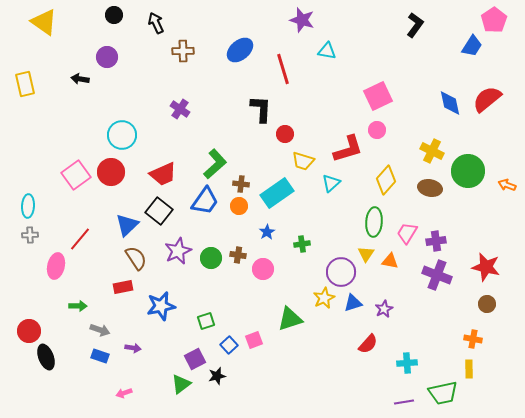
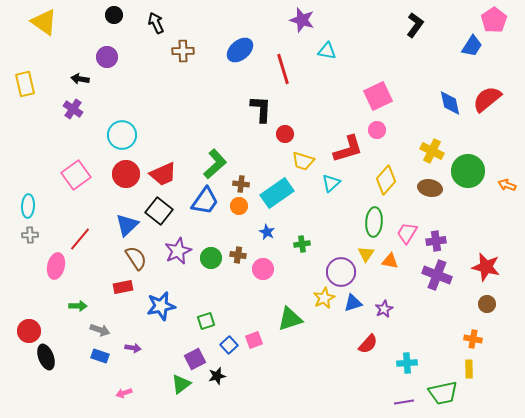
purple cross at (180, 109): moved 107 px left
red circle at (111, 172): moved 15 px right, 2 px down
blue star at (267, 232): rotated 14 degrees counterclockwise
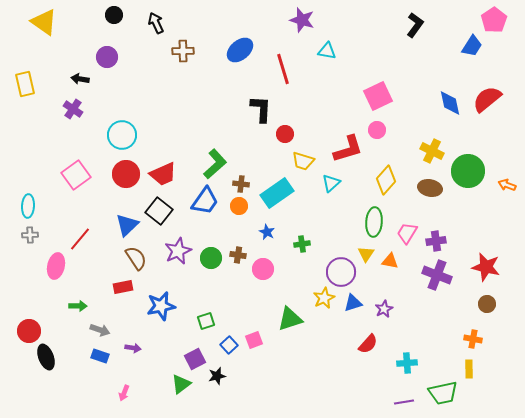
pink arrow at (124, 393): rotated 49 degrees counterclockwise
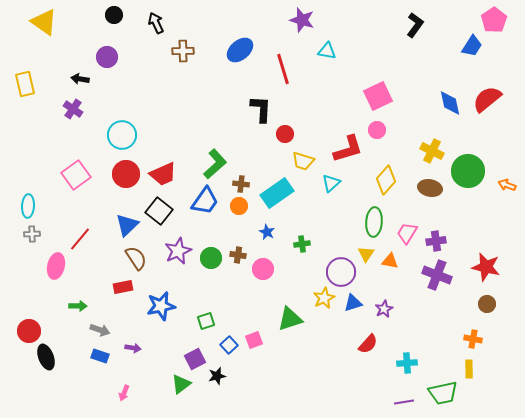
gray cross at (30, 235): moved 2 px right, 1 px up
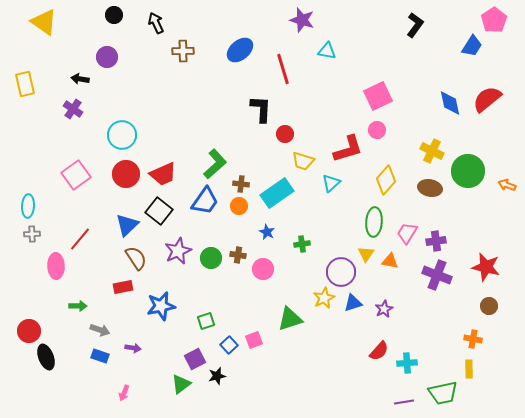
pink ellipse at (56, 266): rotated 15 degrees counterclockwise
brown circle at (487, 304): moved 2 px right, 2 px down
red semicircle at (368, 344): moved 11 px right, 7 px down
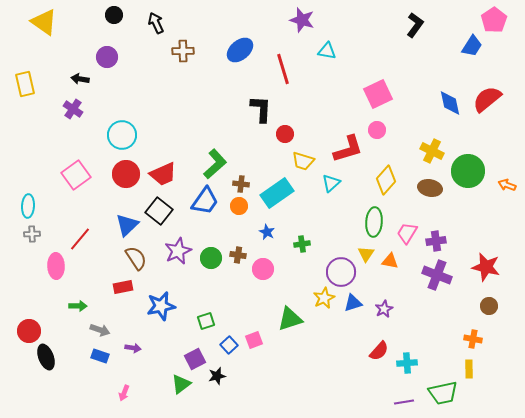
pink square at (378, 96): moved 2 px up
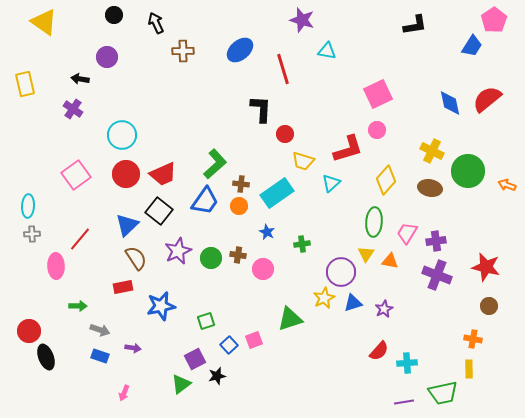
black L-shape at (415, 25): rotated 45 degrees clockwise
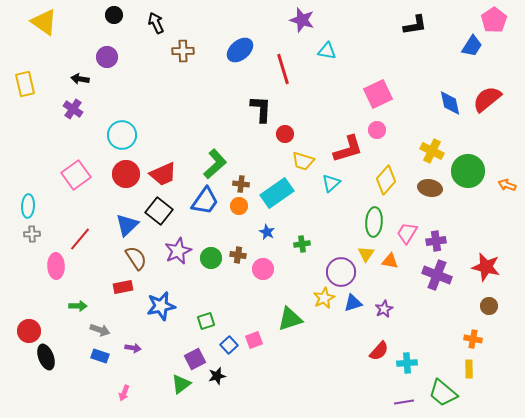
green trapezoid at (443, 393): rotated 52 degrees clockwise
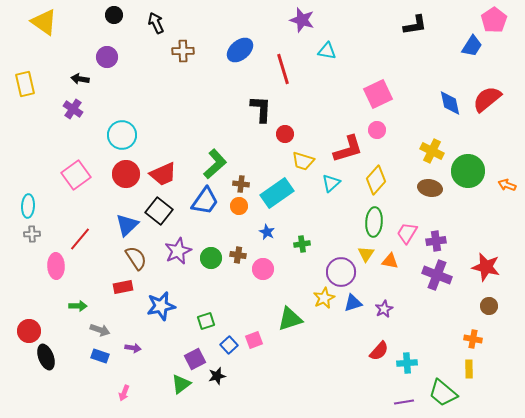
yellow diamond at (386, 180): moved 10 px left
